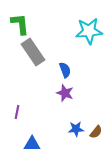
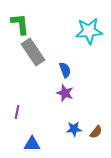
blue star: moved 2 px left
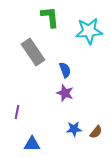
green L-shape: moved 30 px right, 7 px up
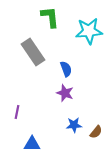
blue semicircle: moved 1 px right, 1 px up
blue star: moved 4 px up
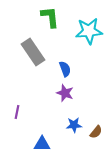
blue semicircle: moved 1 px left
blue triangle: moved 10 px right
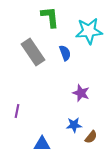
blue semicircle: moved 16 px up
purple star: moved 16 px right
purple line: moved 1 px up
brown semicircle: moved 5 px left, 5 px down
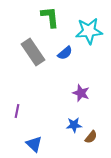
blue semicircle: rotated 70 degrees clockwise
blue triangle: moved 8 px left; rotated 42 degrees clockwise
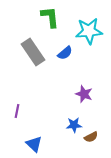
purple star: moved 3 px right, 1 px down
brown semicircle: rotated 24 degrees clockwise
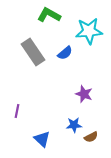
green L-shape: moved 1 px left, 2 px up; rotated 55 degrees counterclockwise
blue triangle: moved 8 px right, 5 px up
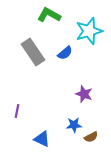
cyan star: rotated 12 degrees counterclockwise
blue triangle: rotated 18 degrees counterclockwise
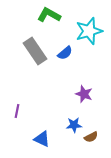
gray rectangle: moved 2 px right, 1 px up
